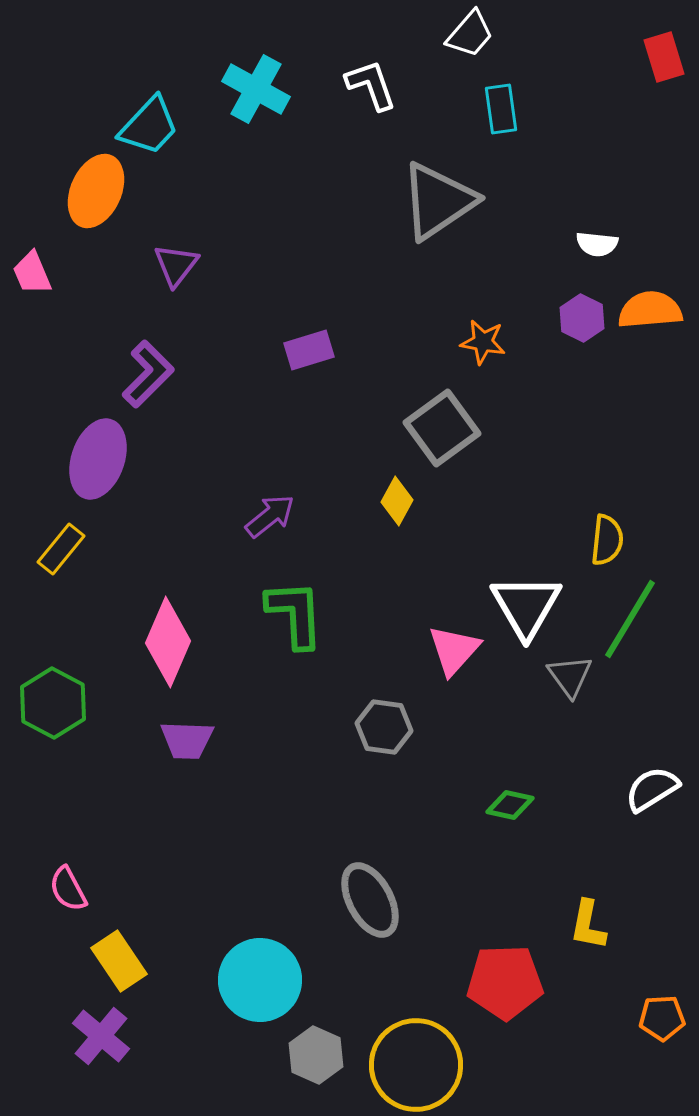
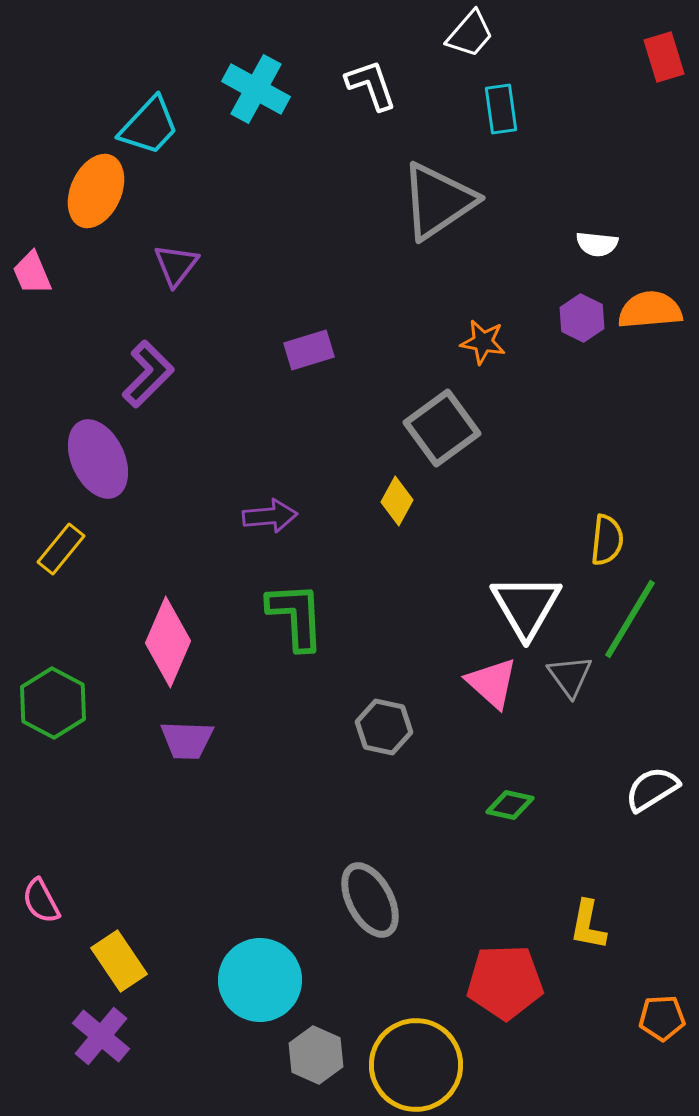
purple ellipse at (98, 459): rotated 44 degrees counterclockwise
purple arrow at (270, 516): rotated 34 degrees clockwise
green L-shape at (295, 614): moved 1 px right, 2 px down
pink triangle at (454, 650): moved 38 px right, 33 px down; rotated 30 degrees counterclockwise
gray hexagon at (384, 727): rotated 4 degrees clockwise
pink semicircle at (68, 889): moved 27 px left, 12 px down
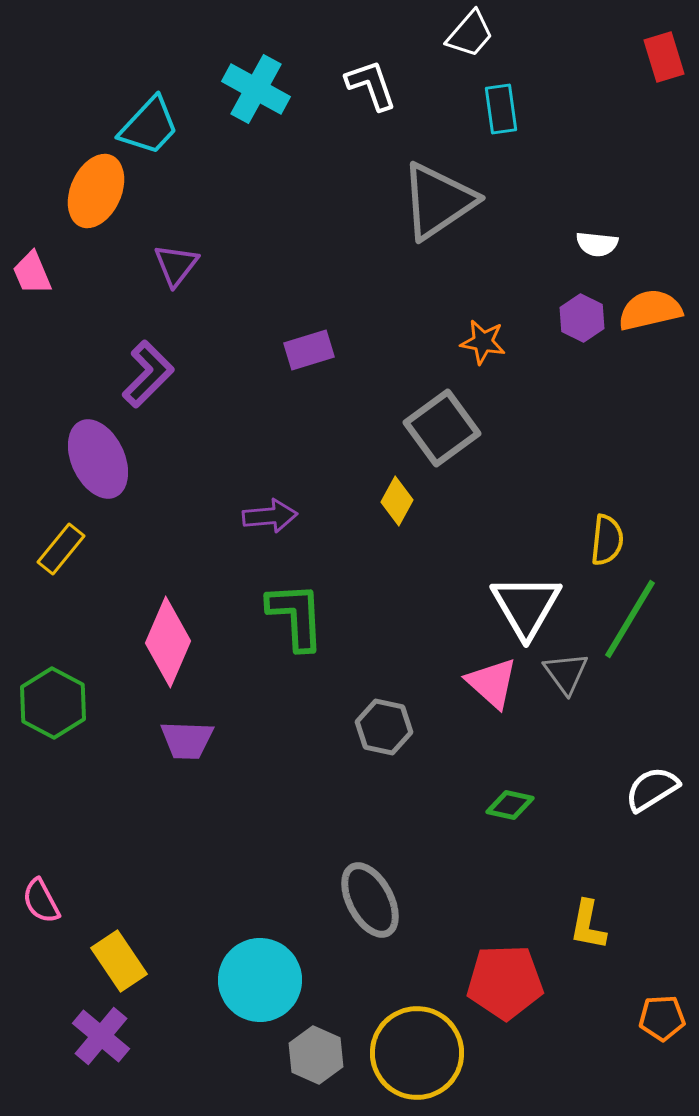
orange semicircle at (650, 310): rotated 8 degrees counterclockwise
gray triangle at (570, 676): moved 4 px left, 3 px up
yellow circle at (416, 1065): moved 1 px right, 12 px up
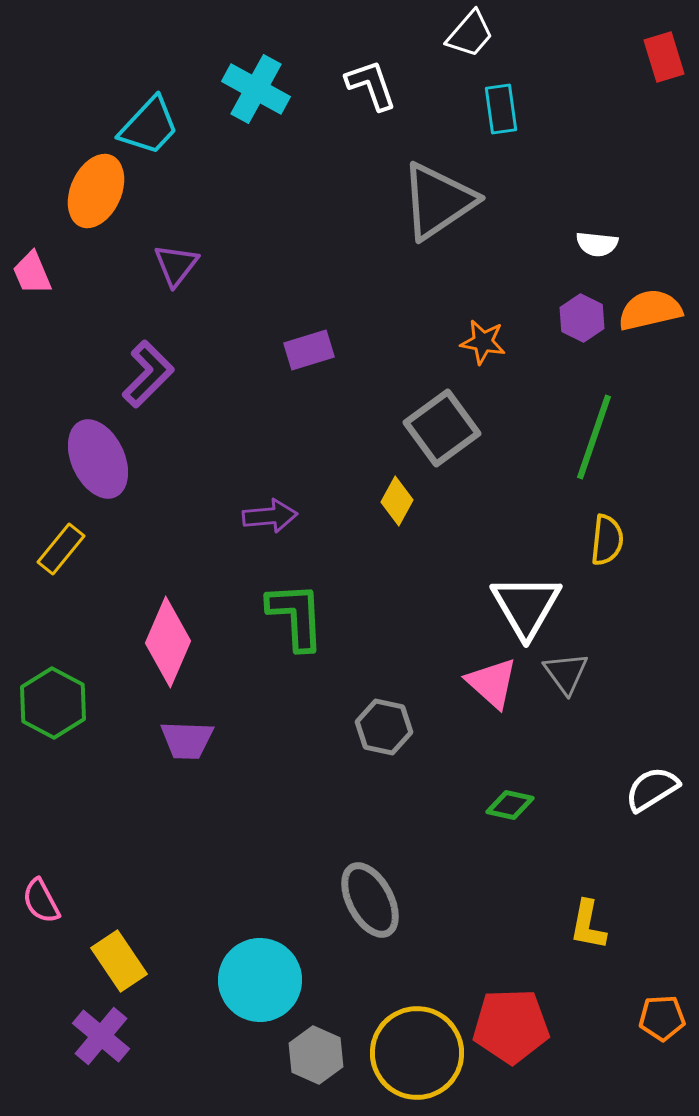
green line at (630, 619): moved 36 px left, 182 px up; rotated 12 degrees counterclockwise
red pentagon at (505, 982): moved 6 px right, 44 px down
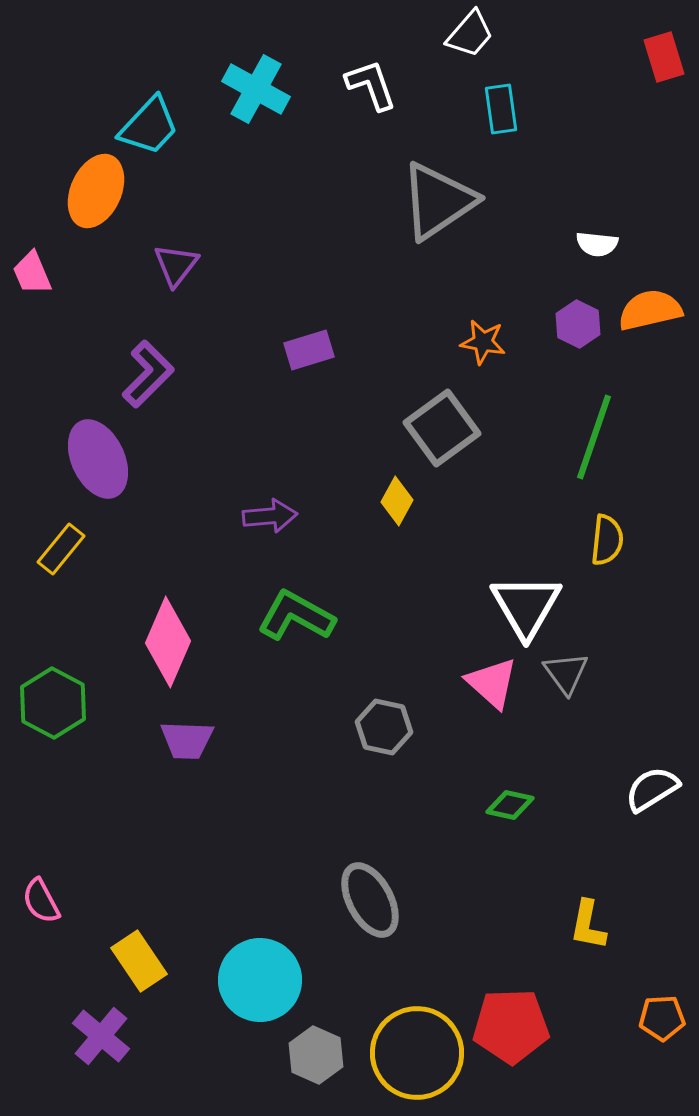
purple hexagon at (582, 318): moved 4 px left, 6 px down
green L-shape at (296, 616): rotated 58 degrees counterclockwise
yellow rectangle at (119, 961): moved 20 px right
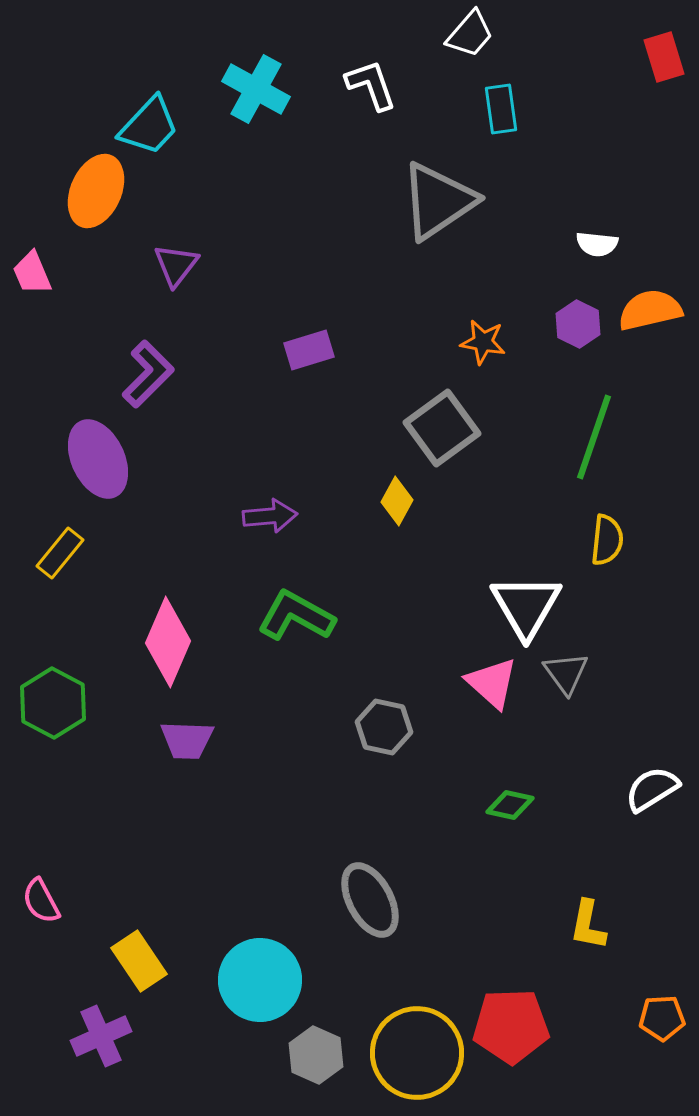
yellow rectangle at (61, 549): moved 1 px left, 4 px down
purple cross at (101, 1036): rotated 26 degrees clockwise
